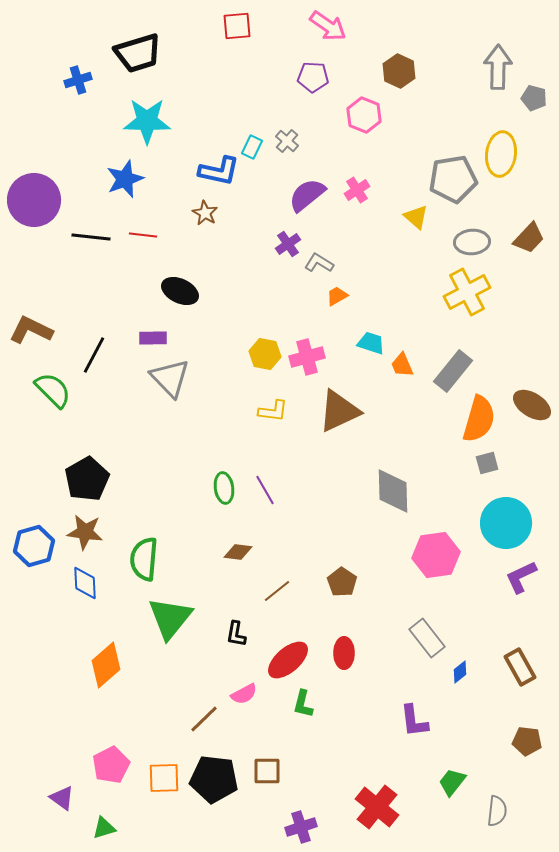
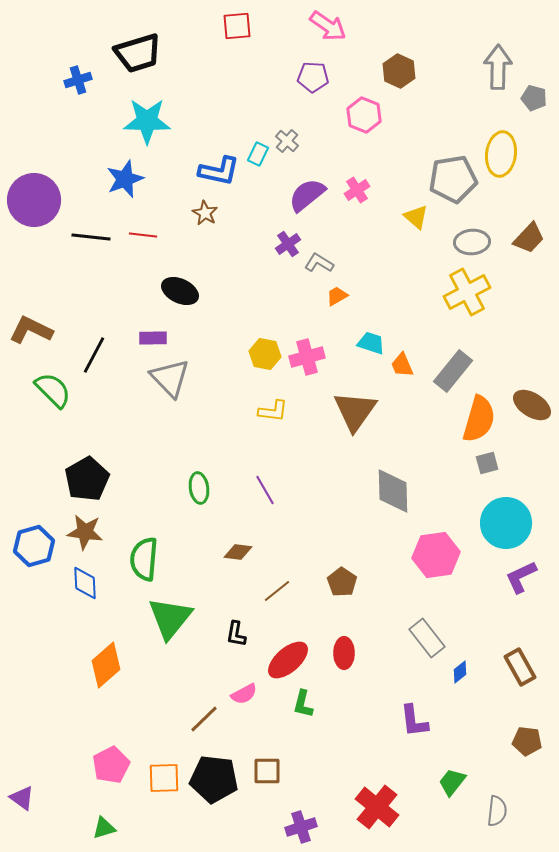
cyan rectangle at (252, 147): moved 6 px right, 7 px down
brown triangle at (339, 411): moved 16 px right; rotated 30 degrees counterclockwise
green ellipse at (224, 488): moved 25 px left
purple triangle at (62, 798): moved 40 px left
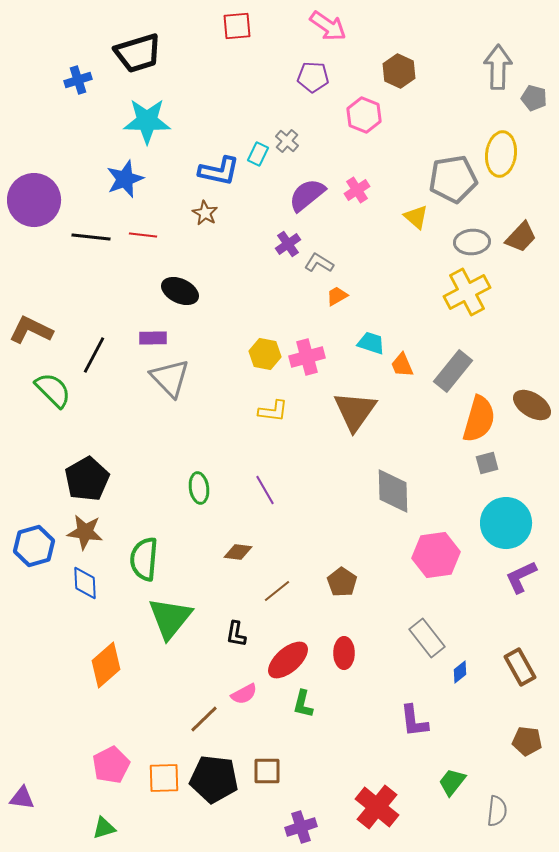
brown trapezoid at (529, 238): moved 8 px left, 1 px up
purple triangle at (22, 798): rotated 28 degrees counterclockwise
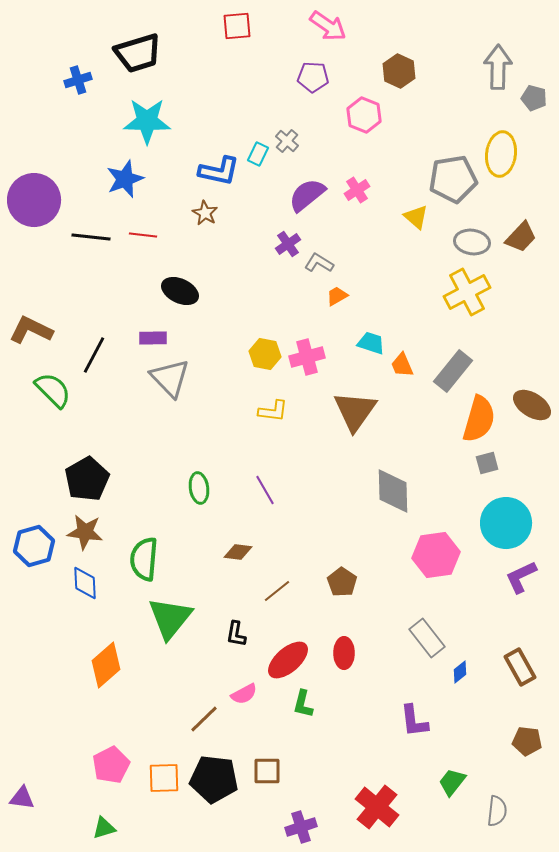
gray ellipse at (472, 242): rotated 12 degrees clockwise
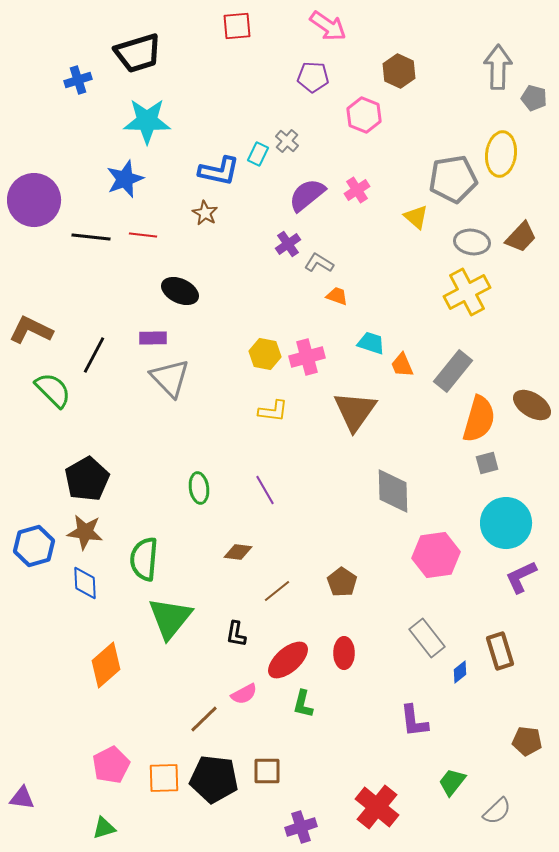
orange trapezoid at (337, 296): rotated 50 degrees clockwise
brown rectangle at (520, 667): moved 20 px left, 16 px up; rotated 12 degrees clockwise
gray semicircle at (497, 811): rotated 40 degrees clockwise
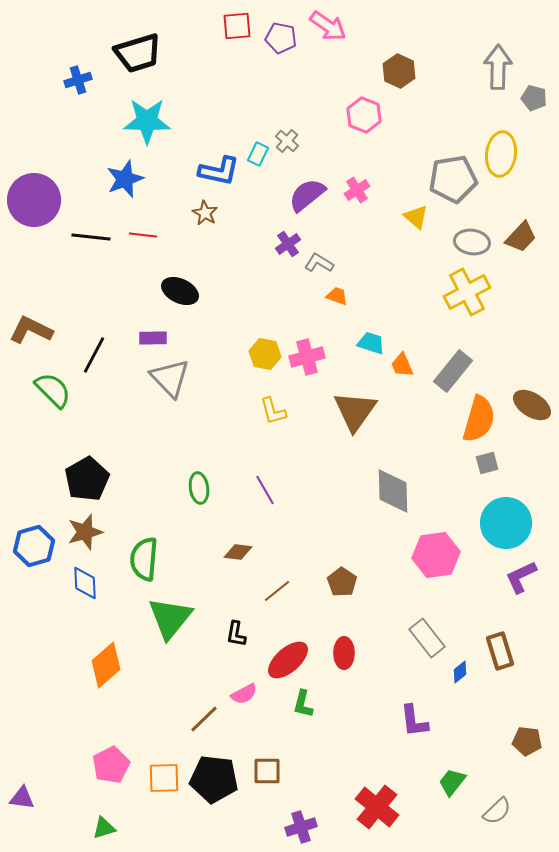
purple pentagon at (313, 77): moved 32 px left, 39 px up; rotated 8 degrees clockwise
yellow L-shape at (273, 411): rotated 68 degrees clockwise
brown star at (85, 532): rotated 24 degrees counterclockwise
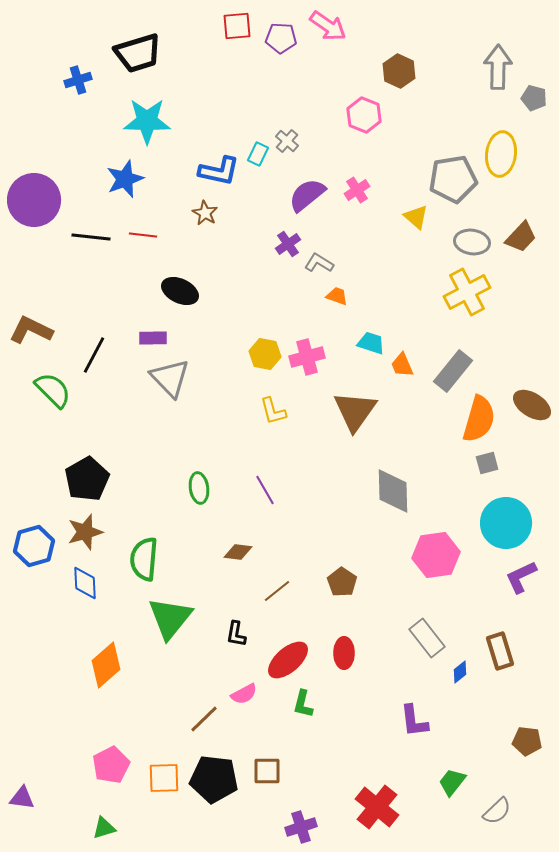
purple pentagon at (281, 38): rotated 8 degrees counterclockwise
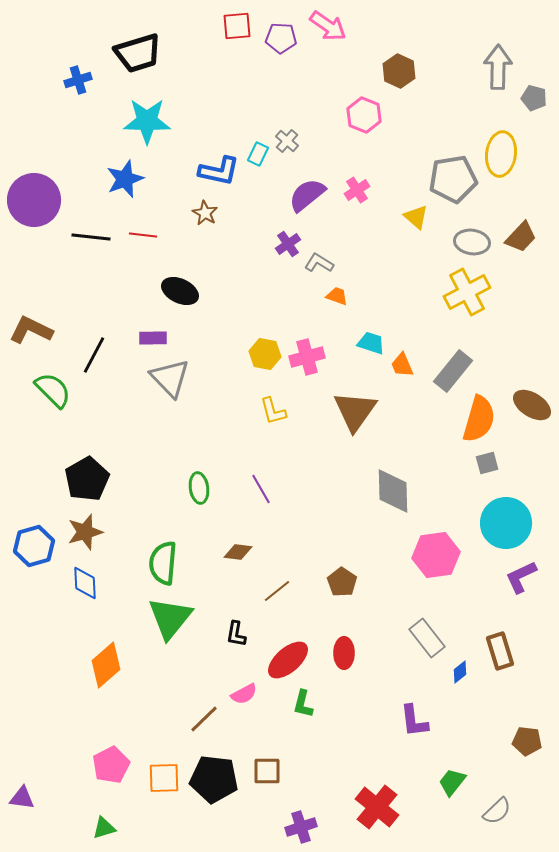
purple line at (265, 490): moved 4 px left, 1 px up
green semicircle at (144, 559): moved 19 px right, 4 px down
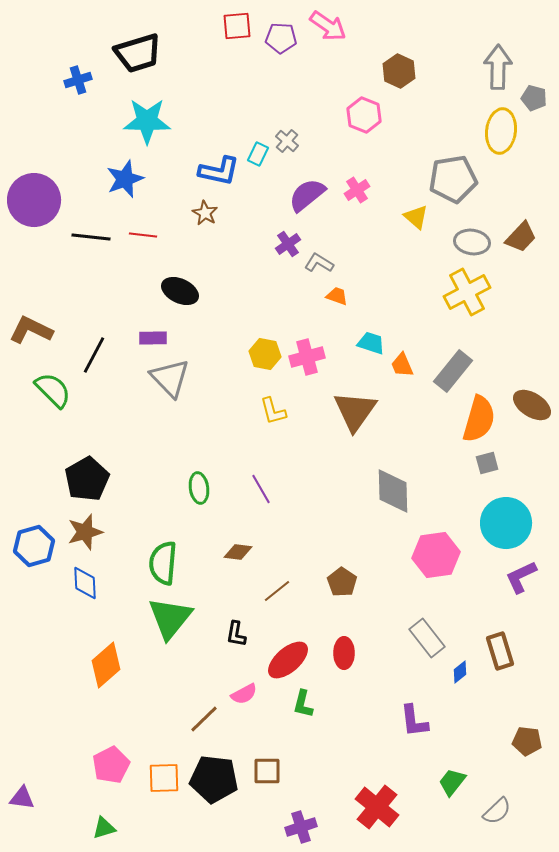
yellow ellipse at (501, 154): moved 23 px up
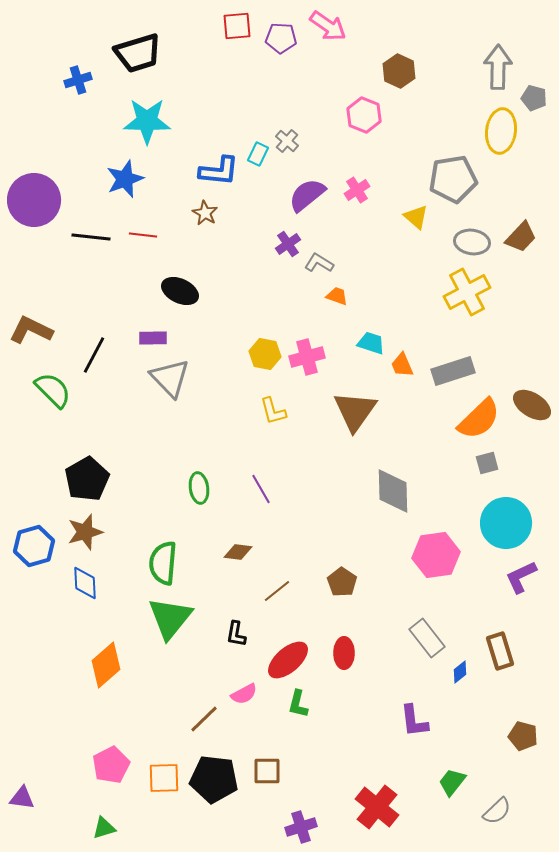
blue L-shape at (219, 171): rotated 6 degrees counterclockwise
gray rectangle at (453, 371): rotated 33 degrees clockwise
orange semicircle at (479, 419): rotated 30 degrees clockwise
green L-shape at (303, 704): moved 5 px left
brown pentagon at (527, 741): moved 4 px left, 5 px up; rotated 8 degrees clockwise
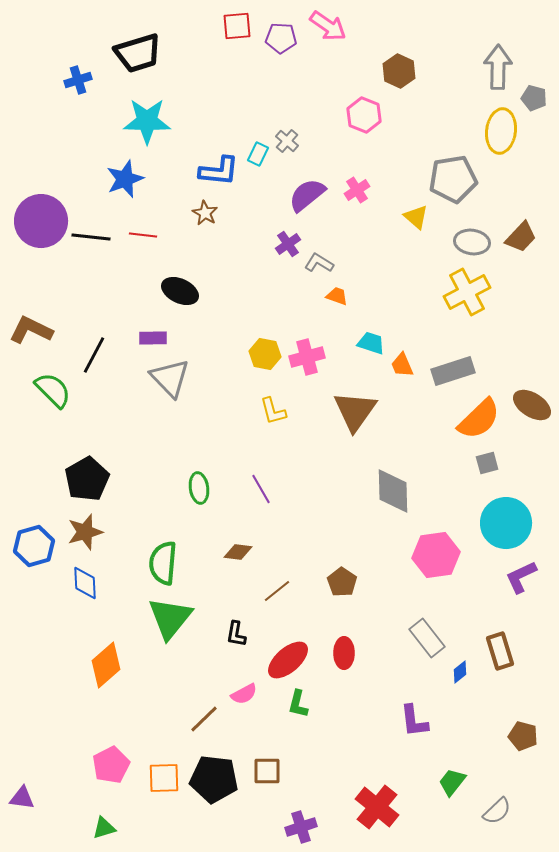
purple circle at (34, 200): moved 7 px right, 21 px down
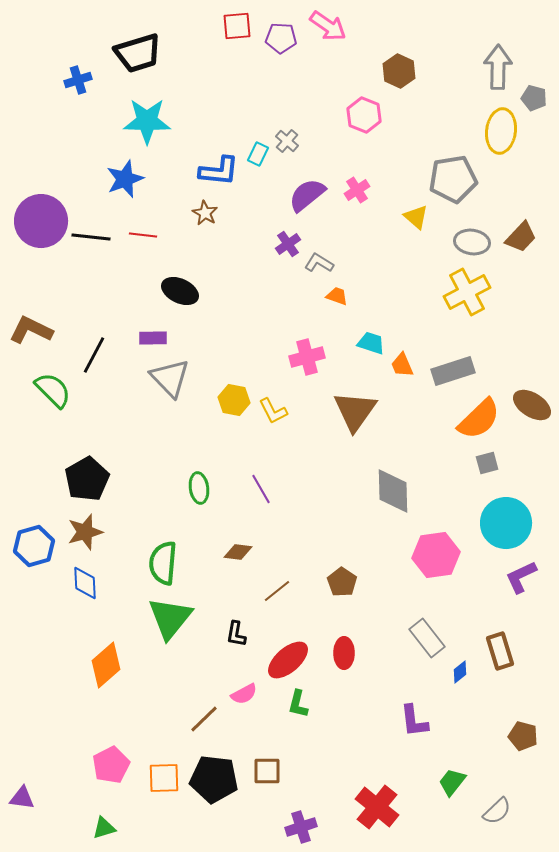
yellow hexagon at (265, 354): moved 31 px left, 46 px down
yellow L-shape at (273, 411): rotated 12 degrees counterclockwise
